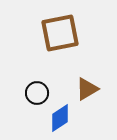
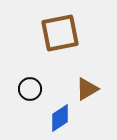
black circle: moved 7 px left, 4 px up
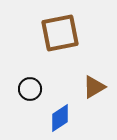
brown triangle: moved 7 px right, 2 px up
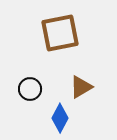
brown triangle: moved 13 px left
blue diamond: rotated 28 degrees counterclockwise
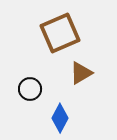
brown square: rotated 12 degrees counterclockwise
brown triangle: moved 14 px up
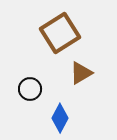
brown square: rotated 9 degrees counterclockwise
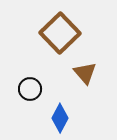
brown square: rotated 12 degrees counterclockwise
brown triangle: moved 4 px right; rotated 40 degrees counterclockwise
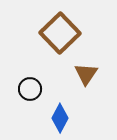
brown triangle: moved 1 px right, 1 px down; rotated 15 degrees clockwise
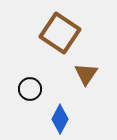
brown square: rotated 12 degrees counterclockwise
blue diamond: moved 1 px down
